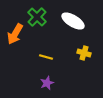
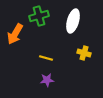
green cross: moved 2 px right, 1 px up; rotated 30 degrees clockwise
white ellipse: rotated 75 degrees clockwise
yellow line: moved 1 px down
purple star: moved 3 px up; rotated 16 degrees clockwise
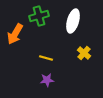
yellow cross: rotated 24 degrees clockwise
